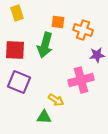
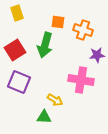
red square: rotated 35 degrees counterclockwise
pink cross: rotated 25 degrees clockwise
yellow arrow: moved 1 px left
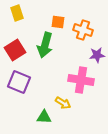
yellow arrow: moved 8 px right, 3 px down
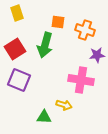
orange cross: moved 2 px right
red square: moved 1 px up
purple square: moved 2 px up
yellow arrow: moved 1 px right, 2 px down; rotated 14 degrees counterclockwise
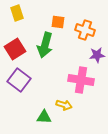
purple square: rotated 15 degrees clockwise
